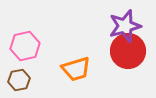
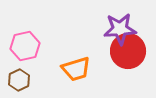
purple star: moved 5 px left, 3 px down; rotated 12 degrees clockwise
brown hexagon: rotated 15 degrees counterclockwise
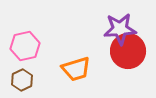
brown hexagon: moved 3 px right
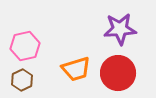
red circle: moved 10 px left, 22 px down
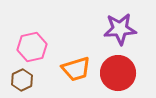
pink hexagon: moved 7 px right, 1 px down
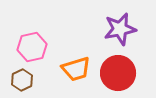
purple star: rotated 8 degrees counterclockwise
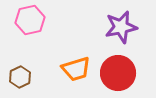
purple star: moved 1 px right, 2 px up
pink hexagon: moved 2 px left, 27 px up
brown hexagon: moved 2 px left, 3 px up
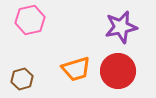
red circle: moved 2 px up
brown hexagon: moved 2 px right, 2 px down; rotated 10 degrees clockwise
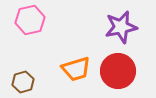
brown hexagon: moved 1 px right, 3 px down
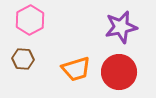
pink hexagon: rotated 16 degrees counterclockwise
red circle: moved 1 px right, 1 px down
brown hexagon: moved 23 px up; rotated 20 degrees clockwise
